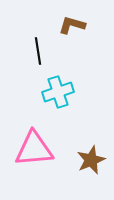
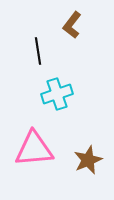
brown L-shape: rotated 68 degrees counterclockwise
cyan cross: moved 1 px left, 2 px down
brown star: moved 3 px left
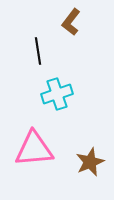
brown L-shape: moved 1 px left, 3 px up
brown star: moved 2 px right, 2 px down
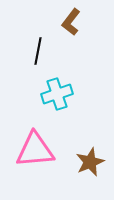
black line: rotated 20 degrees clockwise
pink triangle: moved 1 px right, 1 px down
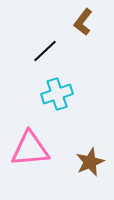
brown L-shape: moved 12 px right
black line: moved 7 px right; rotated 36 degrees clockwise
pink triangle: moved 5 px left, 1 px up
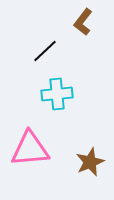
cyan cross: rotated 12 degrees clockwise
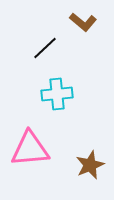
brown L-shape: rotated 88 degrees counterclockwise
black line: moved 3 px up
brown star: moved 3 px down
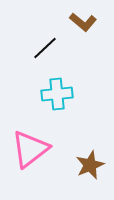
pink triangle: rotated 33 degrees counterclockwise
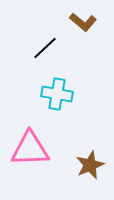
cyan cross: rotated 16 degrees clockwise
pink triangle: rotated 36 degrees clockwise
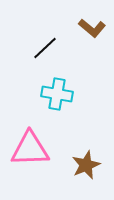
brown L-shape: moved 9 px right, 6 px down
brown star: moved 4 px left
